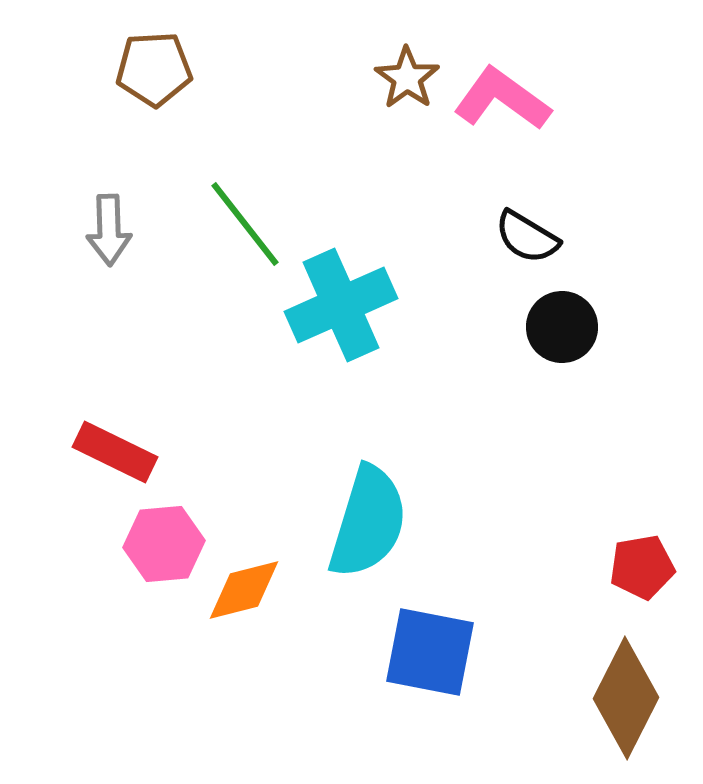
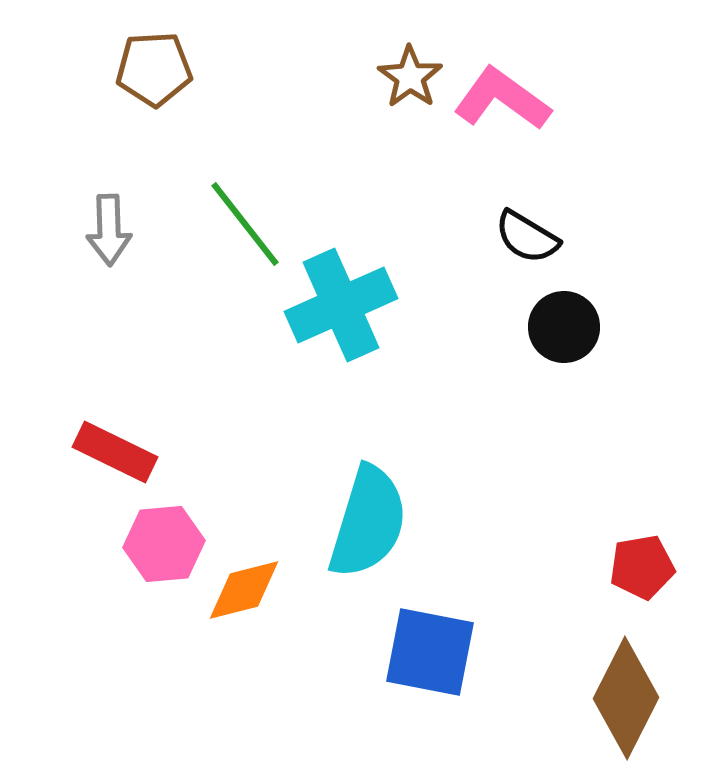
brown star: moved 3 px right, 1 px up
black circle: moved 2 px right
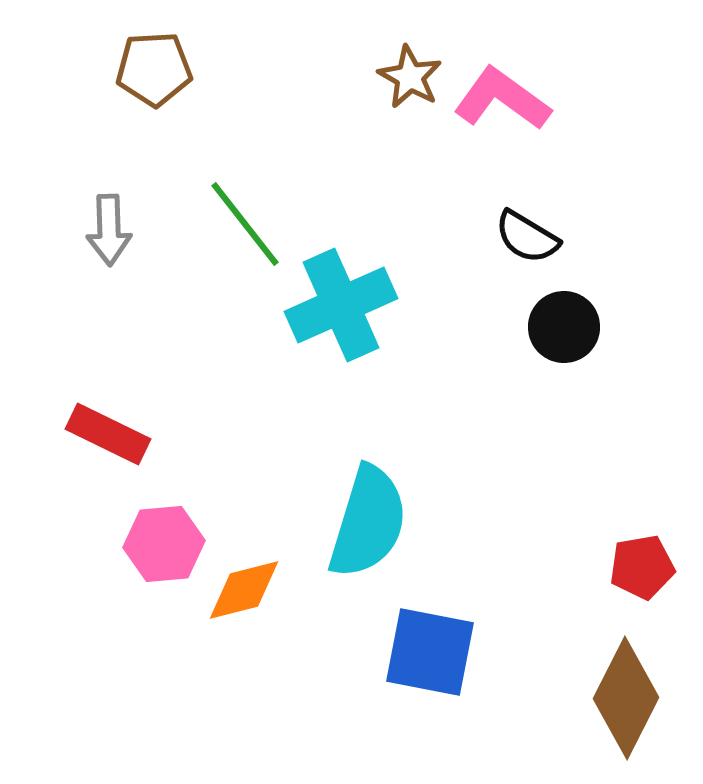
brown star: rotated 6 degrees counterclockwise
red rectangle: moved 7 px left, 18 px up
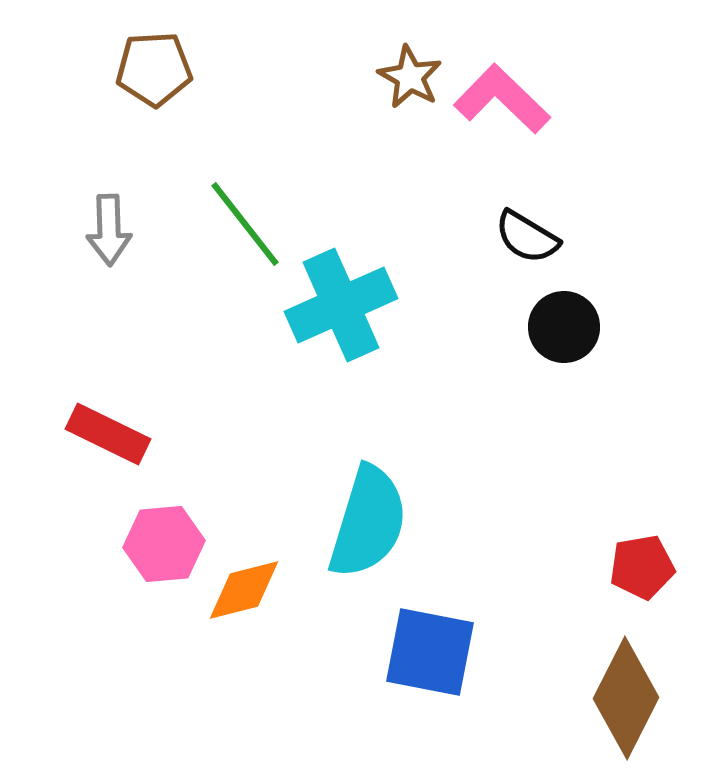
pink L-shape: rotated 8 degrees clockwise
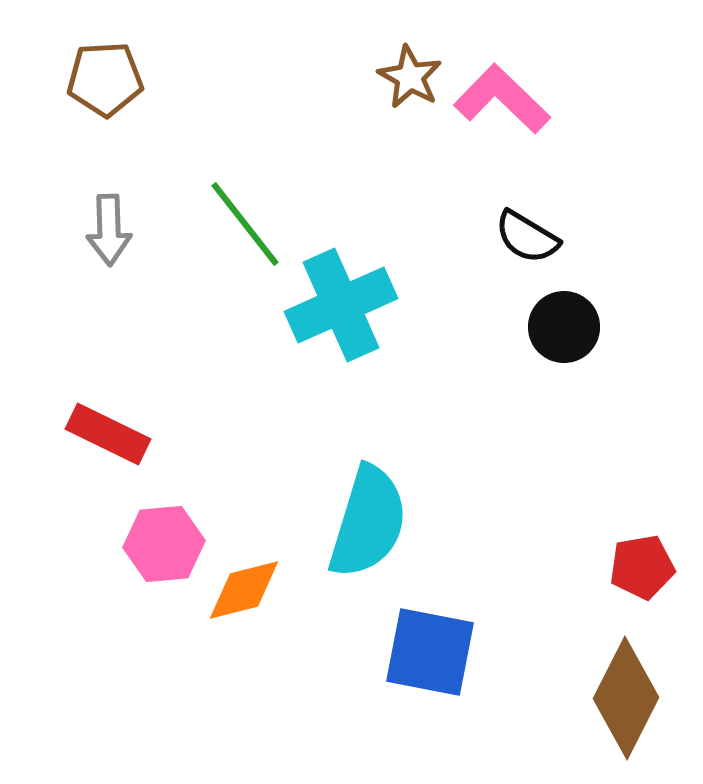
brown pentagon: moved 49 px left, 10 px down
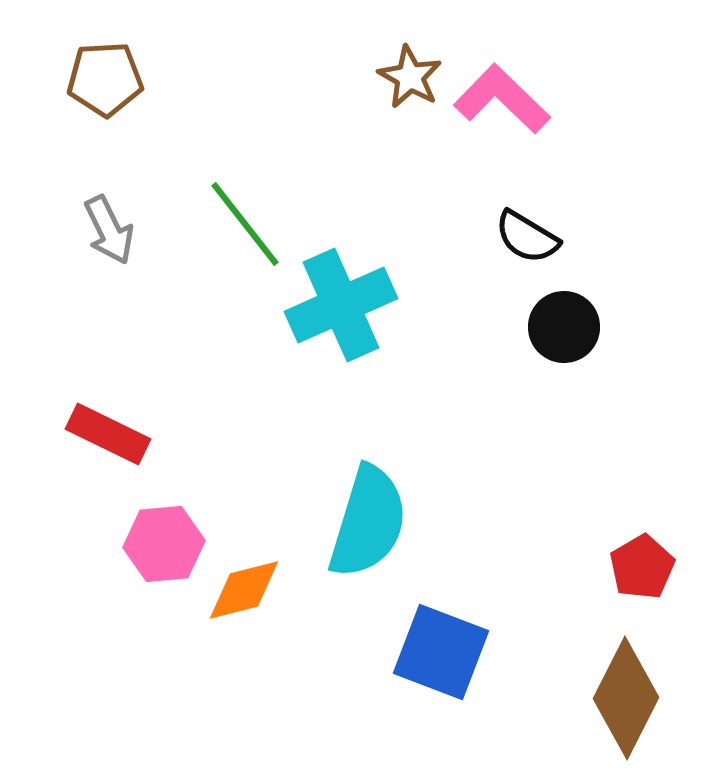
gray arrow: rotated 24 degrees counterclockwise
red pentagon: rotated 20 degrees counterclockwise
blue square: moved 11 px right; rotated 10 degrees clockwise
